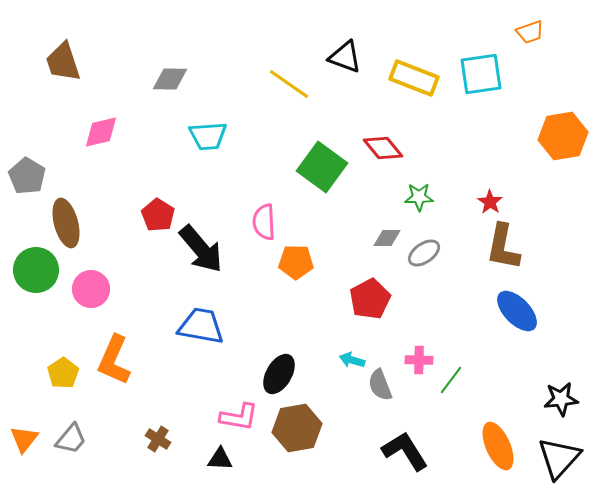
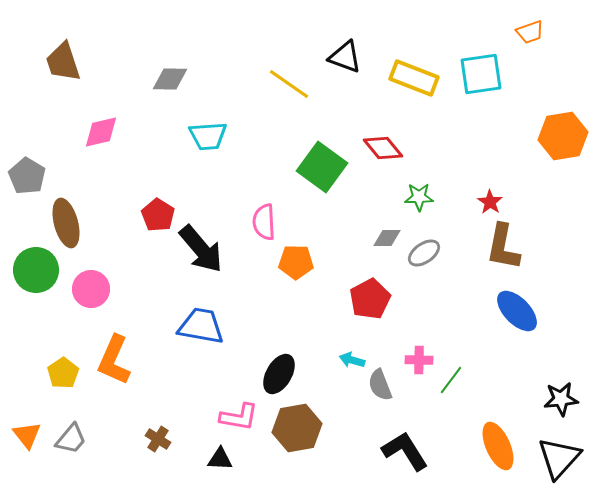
orange triangle at (24, 439): moved 3 px right, 4 px up; rotated 16 degrees counterclockwise
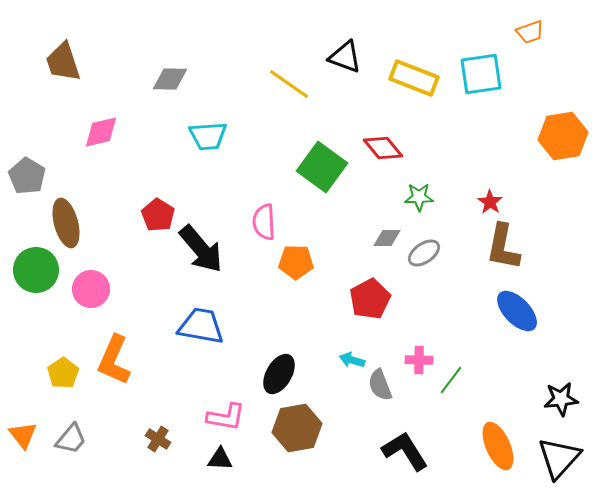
pink L-shape at (239, 417): moved 13 px left
orange triangle at (27, 435): moved 4 px left
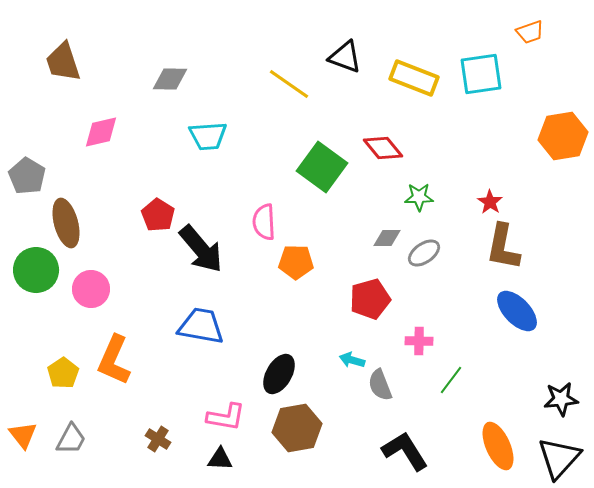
red pentagon at (370, 299): rotated 12 degrees clockwise
pink cross at (419, 360): moved 19 px up
gray trapezoid at (71, 439): rotated 12 degrees counterclockwise
